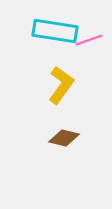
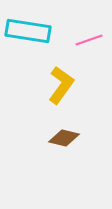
cyan rectangle: moved 27 px left
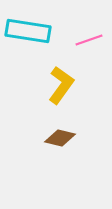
brown diamond: moved 4 px left
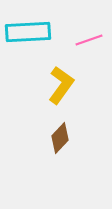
cyan rectangle: moved 1 px down; rotated 12 degrees counterclockwise
brown diamond: rotated 60 degrees counterclockwise
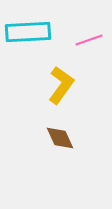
brown diamond: rotated 68 degrees counterclockwise
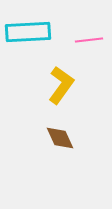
pink line: rotated 12 degrees clockwise
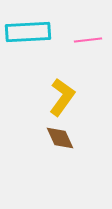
pink line: moved 1 px left
yellow L-shape: moved 1 px right, 12 px down
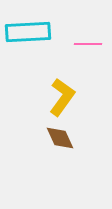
pink line: moved 4 px down; rotated 8 degrees clockwise
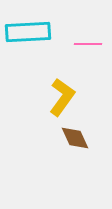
brown diamond: moved 15 px right
